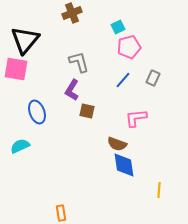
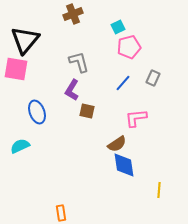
brown cross: moved 1 px right, 1 px down
blue line: moved 3 px down
brown semicircle: rotated 54 degrees counterclockwise
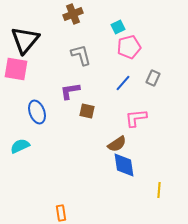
gray L-shape: moved 2 px right, 7 px up
purple L-shape: moved 2 px left, 1 px down; rotated 50 degrees clockwise
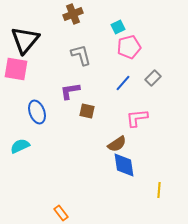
gray rectangle: rotated 21 degrees clockwise
pink L-shape: moved 1 px right
orange rectangle: rotated 28 degrees counterclockwise
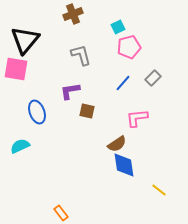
yellow line: rotated 56 degrees counterclockwise
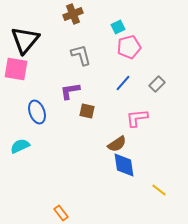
gray rectangle: moved 4 px right, 6 px down
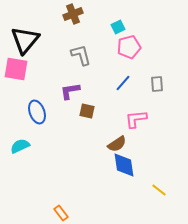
gray rectangle: rotated 49 degrees counterclockwise
pink L-shape: moved 1 px left, 1 px down
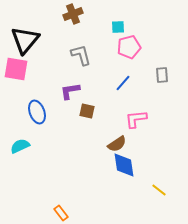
cyan square: rotated 24 degrees clockwise
gray rectangle: moved 5 px right, 9 px up
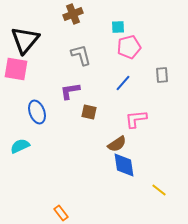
brown square: moved 2 px right, 1 px down
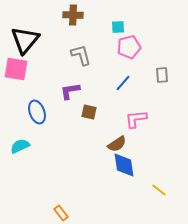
brown cross: moved 1 px down; rotated 24 degrees clockwise
